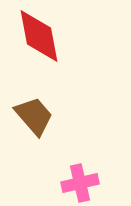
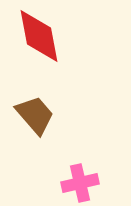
brown trapezoid: moved 1 px right, 1 px up
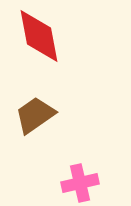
brown trapezoid: rotated 84 degrees counterclockwise
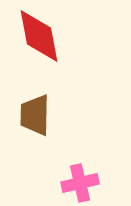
brown trapezoid: rotated 54 degrees counterclockwise
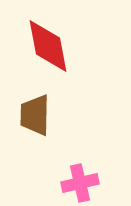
red diamond: moved 9 px right, 10 px down
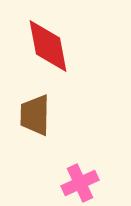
pink cross: rotated 12 degrees counterclockwise
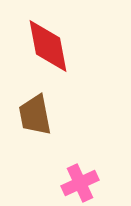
brown trapezoid: rotated 12 degrees counterclockwise
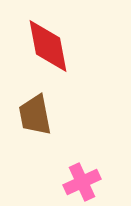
pink cross: moved 2 px right, 1 px up
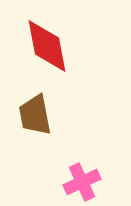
red diamond: moved 1 px left
